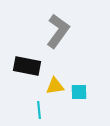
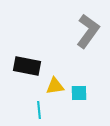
gray L-shape: moved 30 px right
cyan square: moved 1 px down
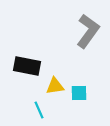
cyan line: rotated 18 degrees counterclockwise
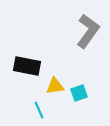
cyan square: rotated 18 degrees counterclockwise
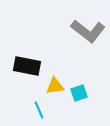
gray L-shape: rotated 92 degrees clockwise
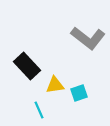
gray L-shape: moved 7 px down
black rectangle: rotated 36 degrees clockwise
yellow triangle: moved 1 px up
